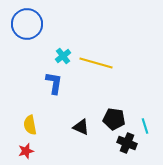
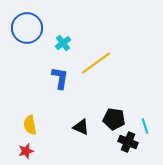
blue circle: moved 4 px down
cyan cross: moved 13 px up
yellow line: rotated 52 degrees counterclockwise
blue L-shape: moved 6 px right, 5 px up
black cross: moved 1 px right, 1 px up
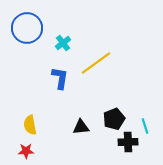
black pentagon: rotated 30 degrees counterclockwise
black triangle: rotated 30 degrees counterclockwise
black cross: rotated 24 degrees counterclockwise
red star: rotated 14 degrees clockwise
